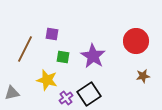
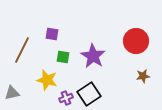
brown line: moved 3 px left, 1 px down
purple cross: rotated 16 degrees clockwise
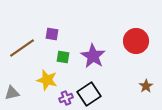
brown line: moved 2 px up; rotated 28 degrees clockwise
brown star: moved 3 px right, 10 px down; rotated 24 degrees counterclockwise
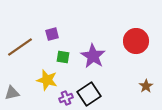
purple square: rotated 24 degrees counterclockwise
brown line: moved 2 px left, 1 px up
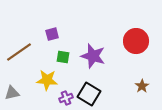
brown line: moved 1 px left, 5 px down
purple star: rotated 15 degrees counterclockwise
yellow star: rotated 10 degrees counterclockwise
brown star: moved 4 px left
black square: rotated 25 degrees counterclockwise
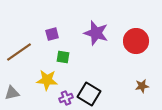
purple star: moved 3 px right, 23 px up
brown star: rotated 24 degrees clockwise
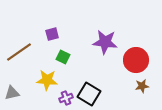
purple star: moved 9 px right, 9 px down; rotated 10 degrees counterclockwise
red circle: moved 19 px down
green square: rotated 16 degrees clockwise
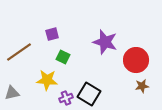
purple star: rotated 10 degrees clockwise
